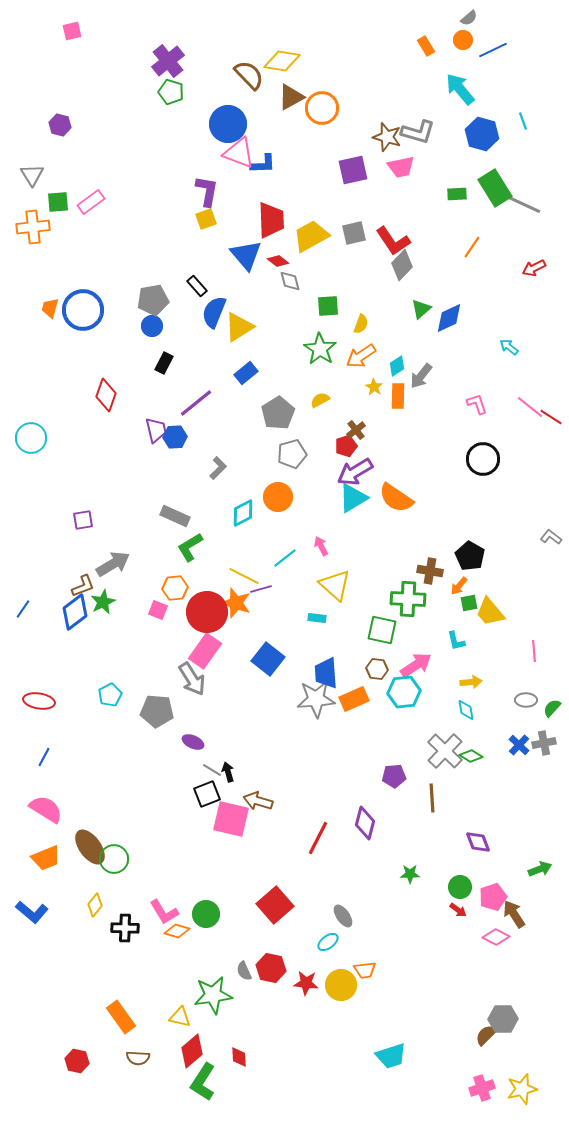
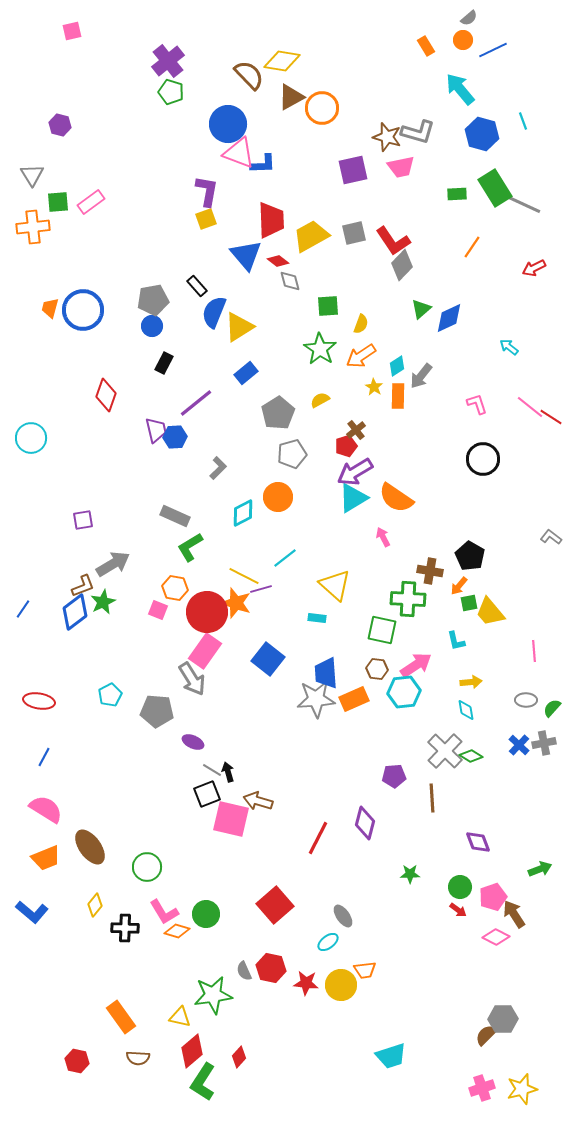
pink arrow at (321, 546): moved 62 px right, 9 px up
orange hexagon at (175, 588): rotated 15 degrees clockwise
green circle at (114, 859): moved 33 px right, 8 px down
red diamond at (239, 1057): rotated 45 degrees clockwise
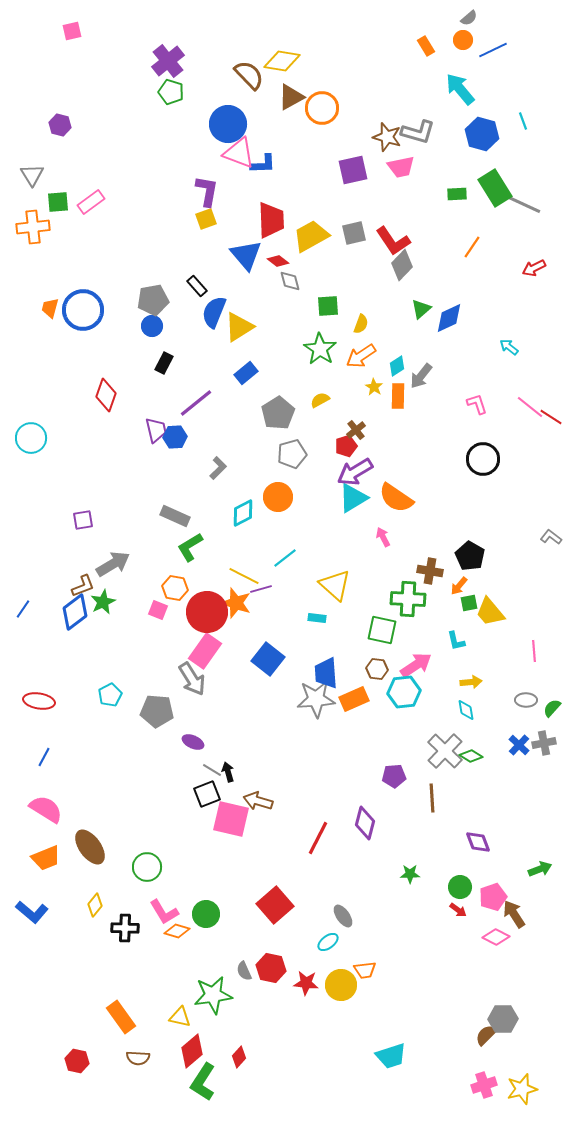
pink cross at (482, 1088): moved 2 px right, 3 px up
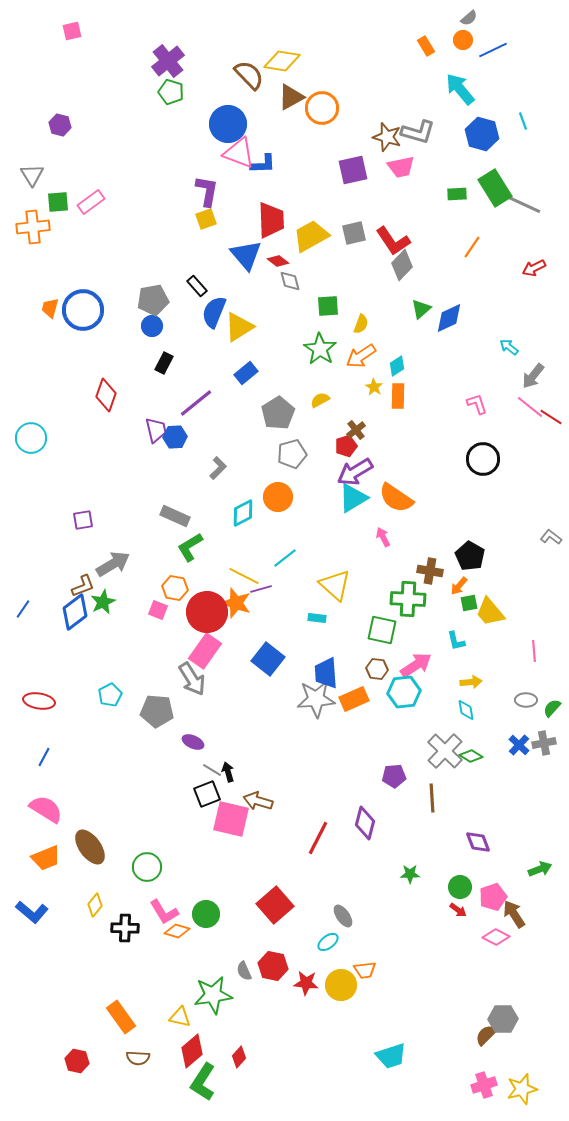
gray arrow at (421, 376): moved 112 px right
red hexagon at (271, 968): moved 2 px right, 2 px up
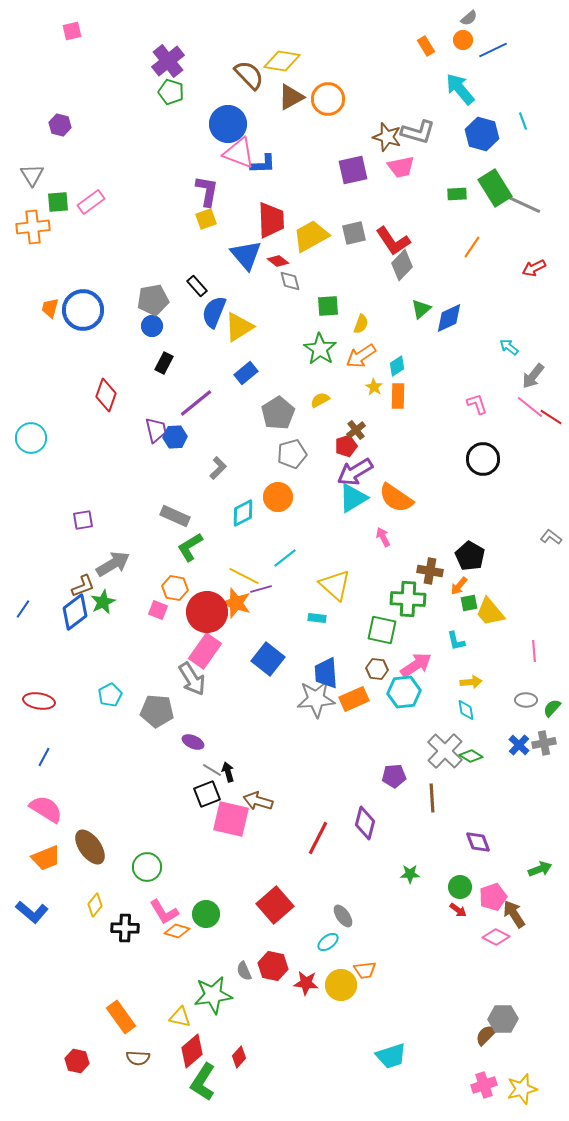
orange circle at (322, 108): moved 6 px right, 9 px up
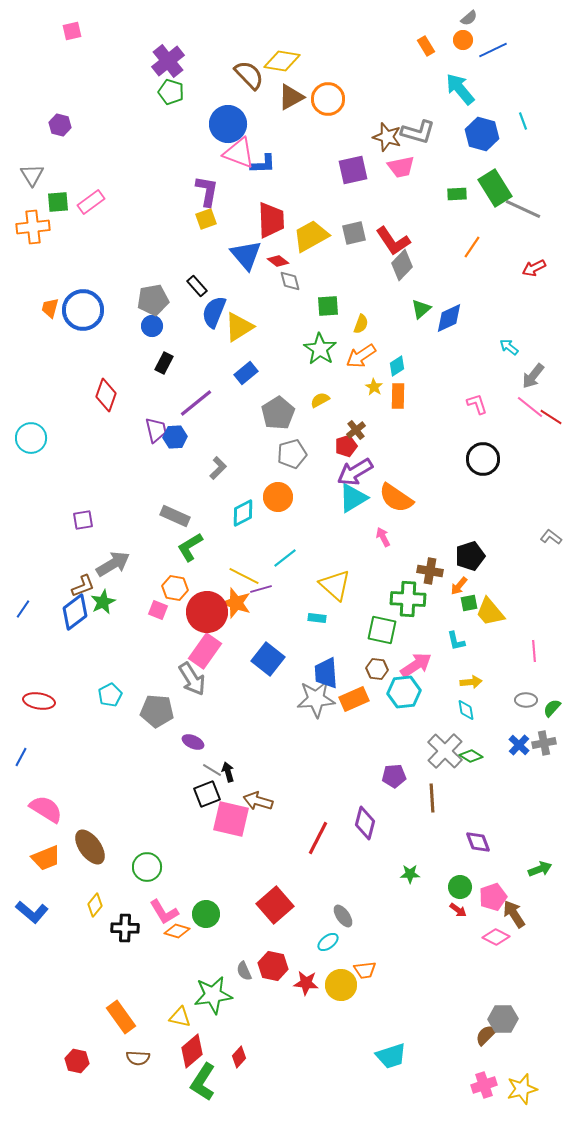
gray line at (523, 204): moved 5 px down
black pentagon at (470, 556): rotated 24 degrees clockwise
blue line at (44, 757): moved 23 px left
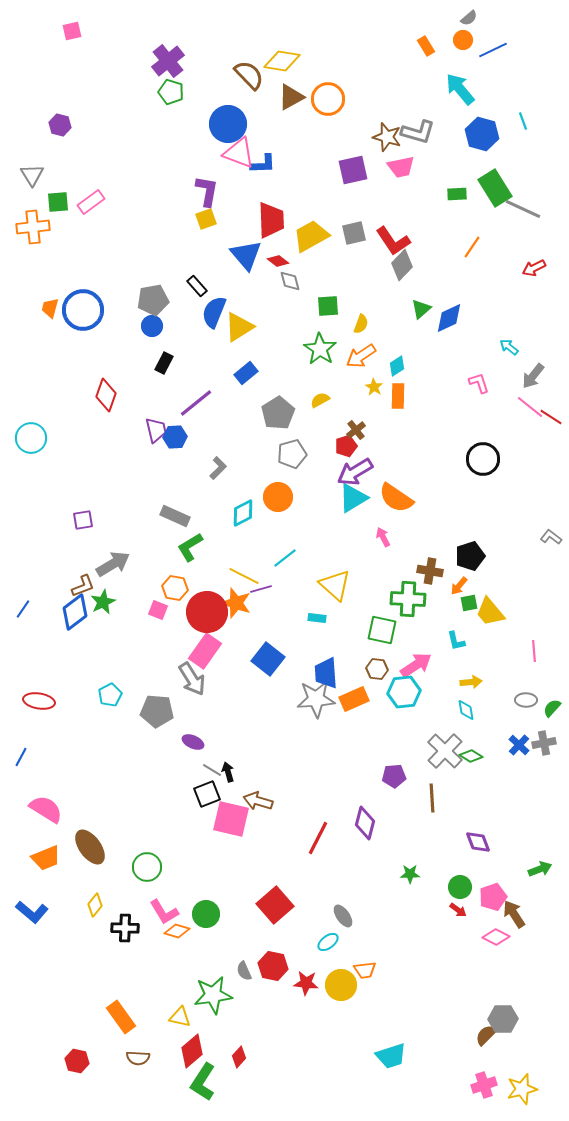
pink L-shape at (477, 404): moved 2 px right, 21 px up
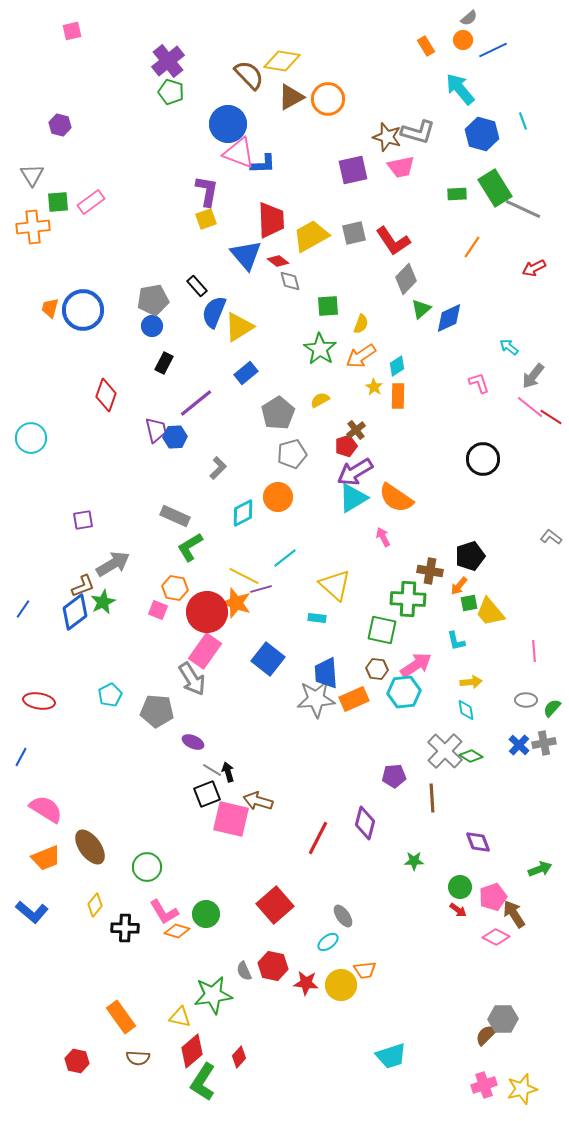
gray diamond at (402, 265): moved 4 px right, 14 px down
green star at (410, 874): moved 4 px right, 13 px up
